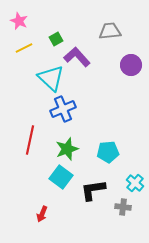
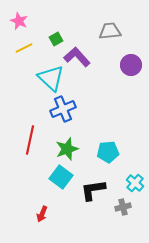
gray cross: rotated 21 degrees counterclockwise
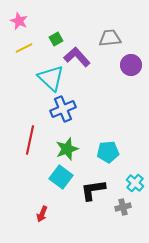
gray trapezoid: moved 7 px down
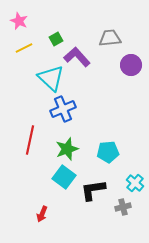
cyan square: moved 3 px right
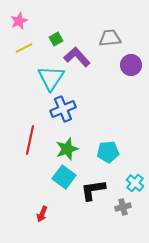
pink star: rotated 24 degrees clockwise
cyan triangle: rotated 20 degrees clockwise
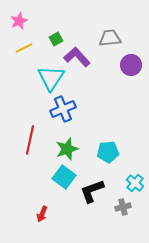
black L-shape: moved 1 px left, 1 px down; rotated 12 degrees counterclockwise
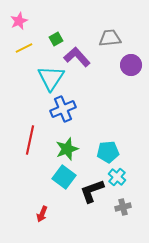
cyan cross: moved 18 px left, 6 px up
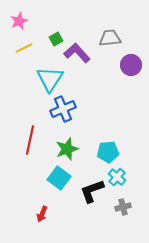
purple L-shape: moved 4 px up
cyan triangle: moved 1 px left, 1 px down
cyan square: moved 5 px left, 1 px down
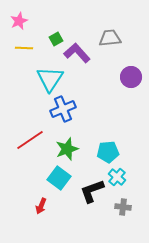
yellow line: rotated 30 degrees clockwise
purple circle: moved 12 px down
red line: rotated 44 degrees clockwise
gray cross: rotated 21 degrees clockwise
red arrow: moved 1 px left, 8 px up
